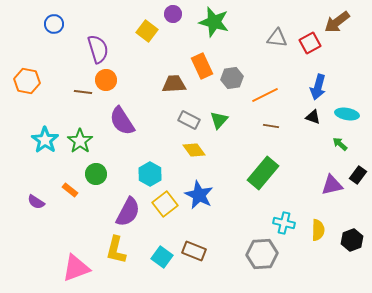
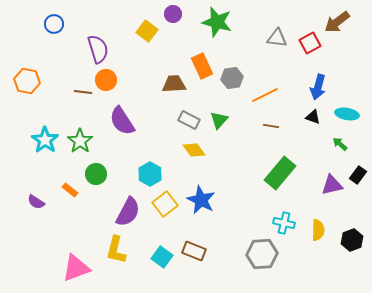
green star at (214, 22): moved 3 px right
green rectangle at (263, 173): moved 17 px right
blue star at (199, 195): moved 2 px right, 5 px down
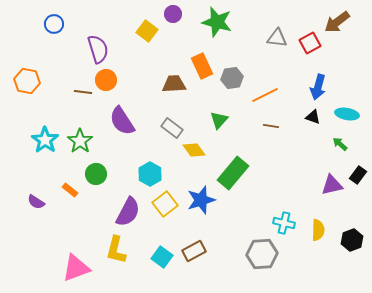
gray rectangle at (189, 120): moved 17 px left, 8 px down; rotated 10 degrees clockwise
green rectangle at (280, 173): moved 47 px left
blue star at (201, 200): rotated 28 degrees clockwise
brown rectangle at (194, 251): rotated 50 degrees counterclockwise
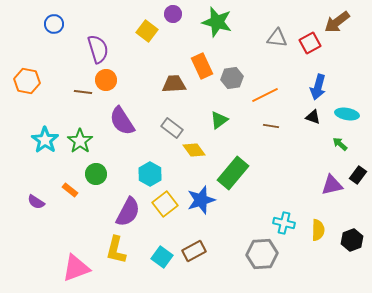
green triangle at (219, 120): rotated 12 degrees clockwise
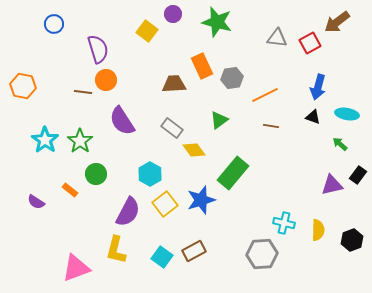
orange hexagon at (27, 81): moved 4 px left, 5 px down
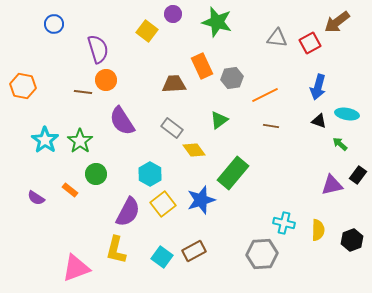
black triangle at (313, 117): moved 6 px right, 4 px down
purple semicircle at (36, 202): moved 4 px up
yellow square at (165, 204): moved 2 px left
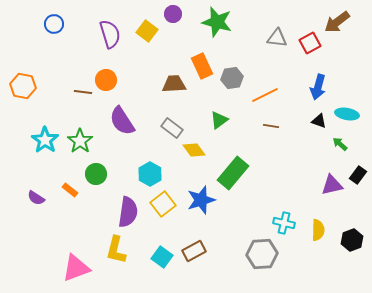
purple semicircle at (98, 49): moved 12 px right, 15 px up
purple semicircle at (128, 212): rotated 20 degrees counterclockwise
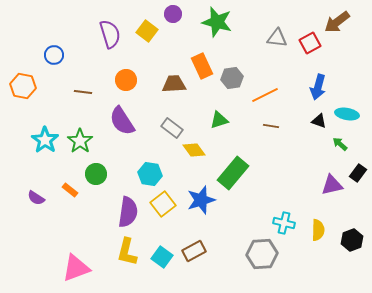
blue circle at (54, 24): moved 31 px down
orange circle at (106, 80): moved 20 px right
green triangle at (219, 120): rotated 18 degrees clockwise
cyan hexagon at (150, 174): rotated 20 degrees counterclockwise
black rectangle at (358, 175): moved 2 px up
yellow L-shape at (116, 250): moved 11 px right, 2 px down
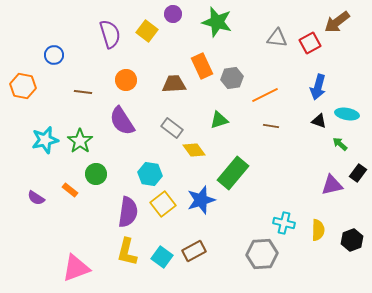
cyan star at (45, 140): rotated 24 degrees clockwise
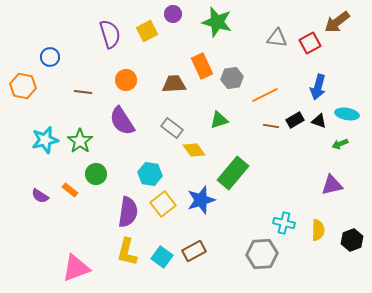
yellow square at (147, 31): rotated 25 degrees clockwise
blue circle at (54, 55): moved 4 px left, 2 px down
green arrow at (340, 144): rotated 63 degrees counterclockwise
black rectangle at (358, 173): moved 63 px left, 53 px up; rotated 24 degrees clockwise
purple semicircle at (36, 198): moved 4 px right, 2 px up
